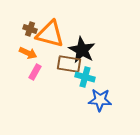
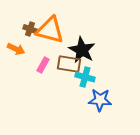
orange triangle: moved 4 px up
orange arrow: moved 12 px left, 4 px up
pink rectangle: moved 8 px right, 7 px up
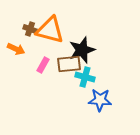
black star: rotated 24 degrees clockwise
brown rectangle: rotated 15 degrees counterclockwise
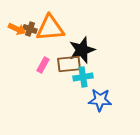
orange triangle: moved 2 px up; rotated 20 degrees counterclockwise
orange arrow: moved 1 px right, 20 px up
cyan cross: moved 2 px left; rotated 24 degrees counterclockwise
